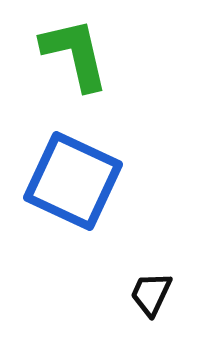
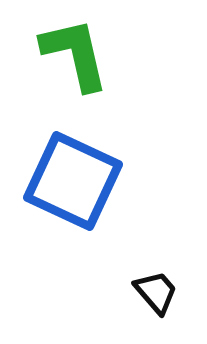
black trapezoid: moved 5 px right, 2 px up; rotated 114 degrees clockwise
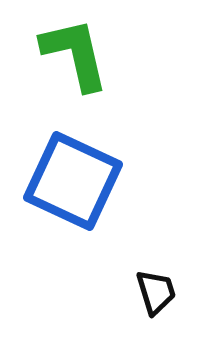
black trapezoid: rotated 24 degrees clockwise
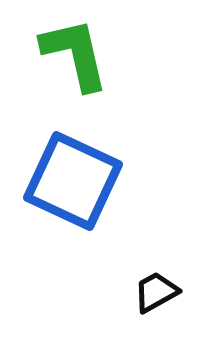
black trapezoid: rotated 102 degrees counterclockwise
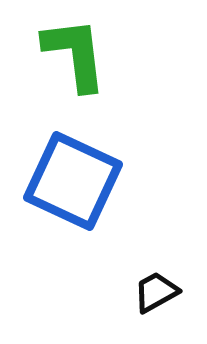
green L-shape: rotated 6 degrees clockwise
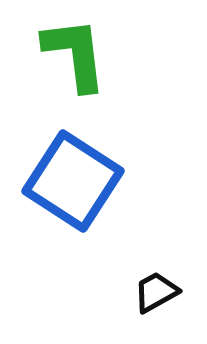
blue square: rotated 8 degrees clockwise
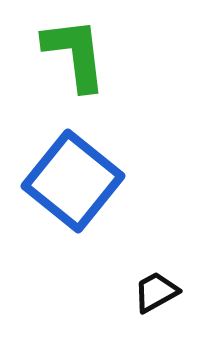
blue square: rotated 6 degrees clockwise
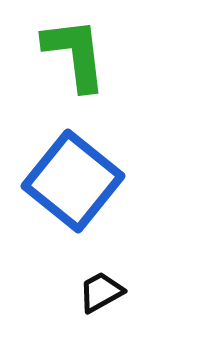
black trapezoid: moved 55 px left
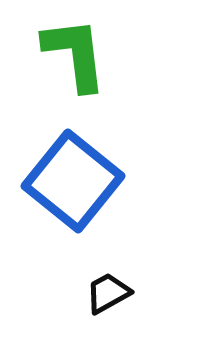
black trapezoid: moved 7 px right, 1 px down
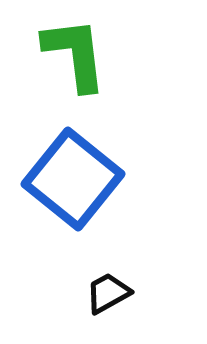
blue square: moved 2 px up
